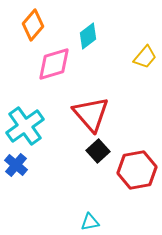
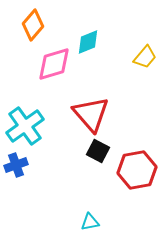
cyan diamond: moved 6 px down; rotated 16 degrees clockwise
black square: rotated 20 degrees counterclockwise
blue cross: rotated 30 degrees clockwise
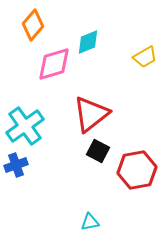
yellow trapezoid: rotated 20 degrees clockwise
red triangle: rotated 33 degrees clockwise
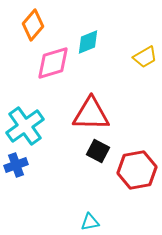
pink diamond: moved 1 px left, 1 px up
red triangle: rotated 39 degrees clockwise
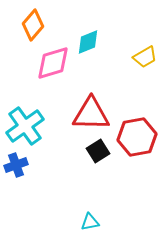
black square: rotated 30 degrees clockwise
red hexagon: moved 33 px up
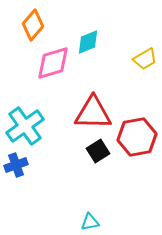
yellow trapezoid: moved 2 px down
red triangle: moved 2 px right, 1 px up
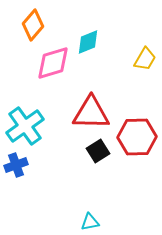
yellow trapezoid: rotated 30 degrees counterclockwise
red triangle: moved 2 px left
red hexagon: rotated 9 degrees clockwise
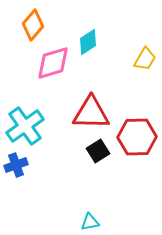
cyan diamond: rotated 12 degrees counterclockwise
